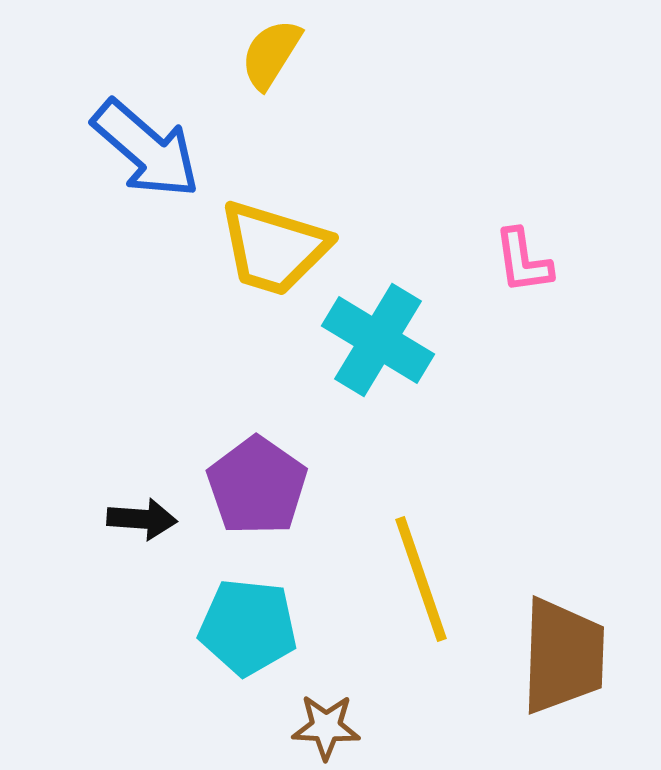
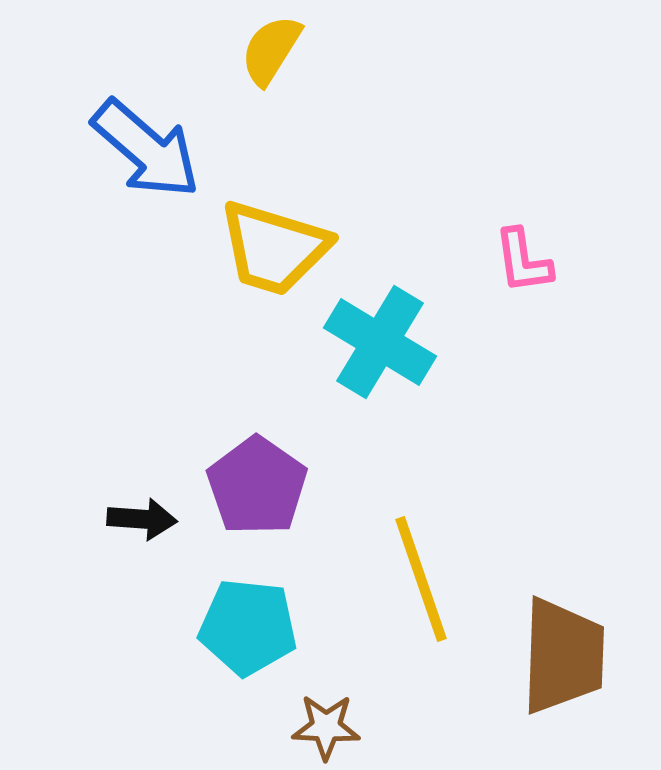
yellow semicircle: moved 4 px up
cyan cross: moved 2 px right, 2 px down
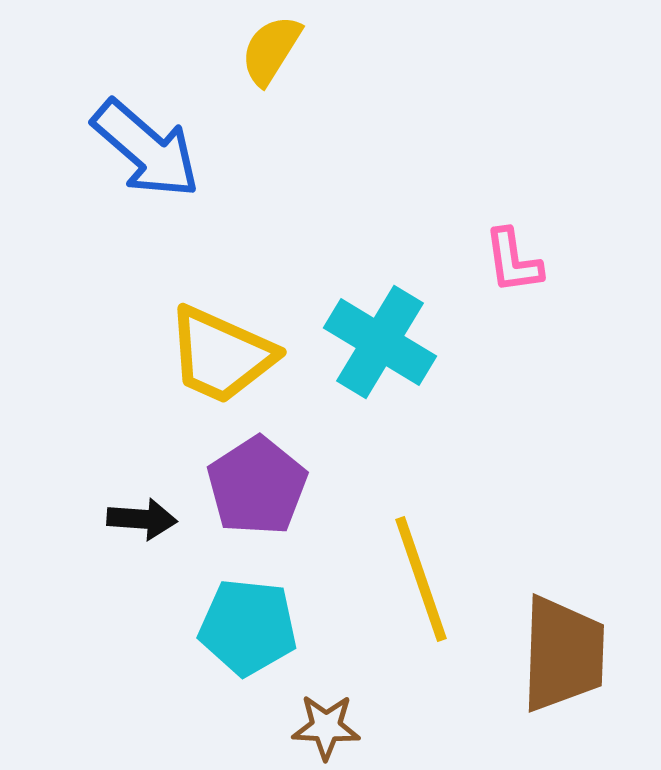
yellow trapezoid: moved 53 px left, 107 px down; rotated 7 degrees clockwise
pink L-shape: moved 10 px left
purple pentagon: rotated 4 degrees clockwise
brown trapezoid: moved 2 px up
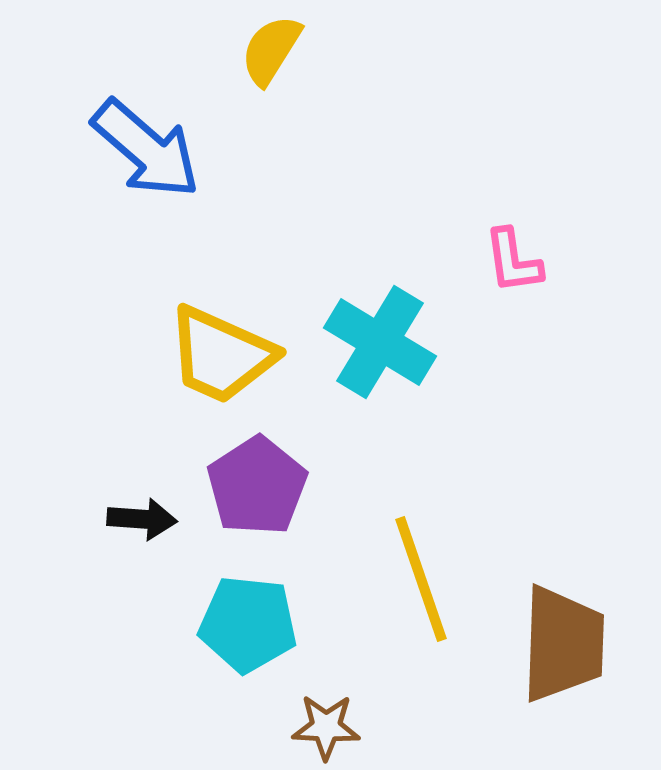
cyan pentagon: moved 3 px up
brown trapezoid: moved 10 px up
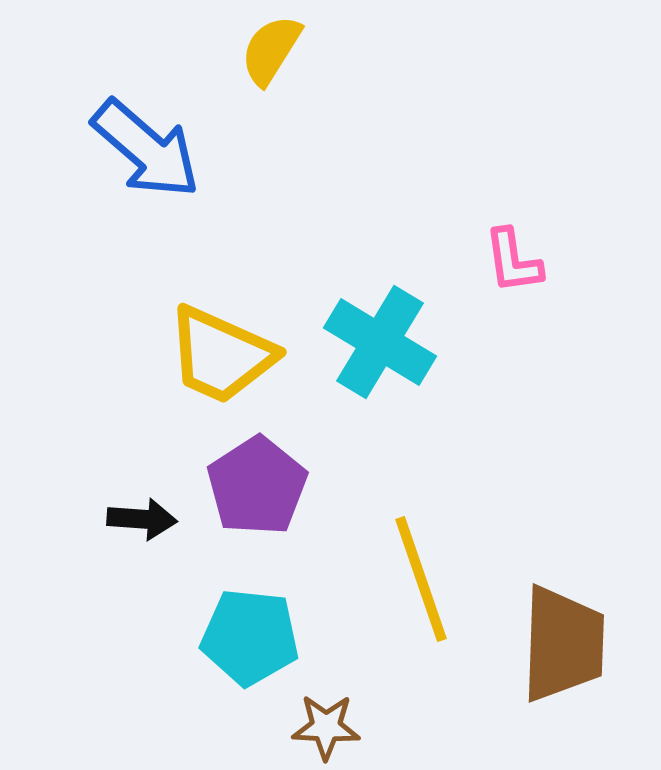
cyan pentagon: moved 2 px right, 13 px down
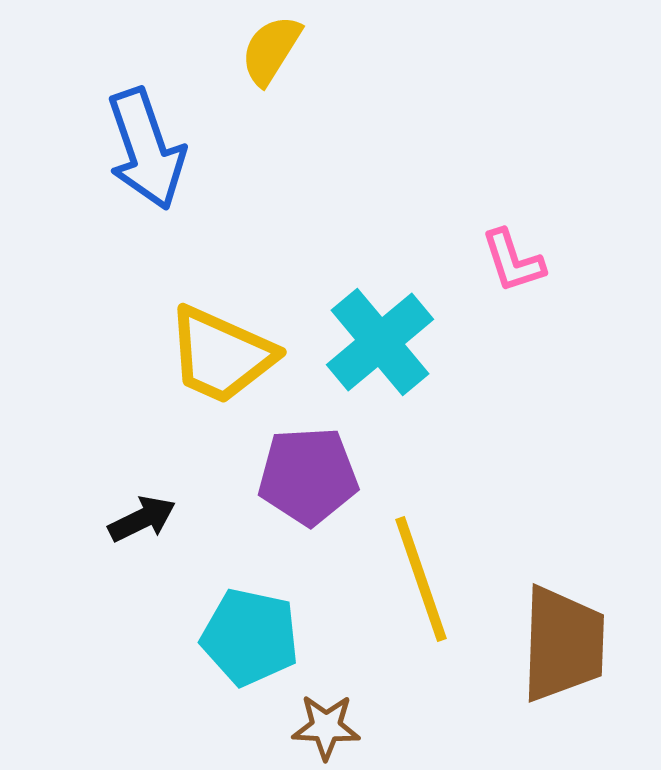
blue arrow: rotated 30 degrees clockwise
pink L-shape: rotated 10 degrees counterclockwise
cyan cross: rotated 19 degrees clockwise
purple pentagon: moved 51 px right, 10 px up; rotated 30 degrees clockwise
black arrow: rotated 30 degrees counterclockwise
cyan pentagon: rotated 6 degrees clockwise
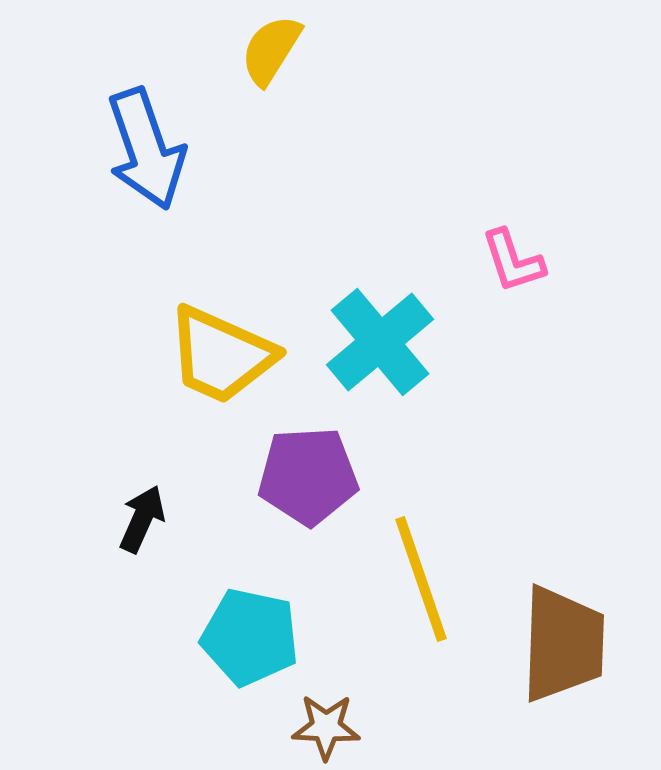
black arrow: rotated 40 degrees counterclockwise
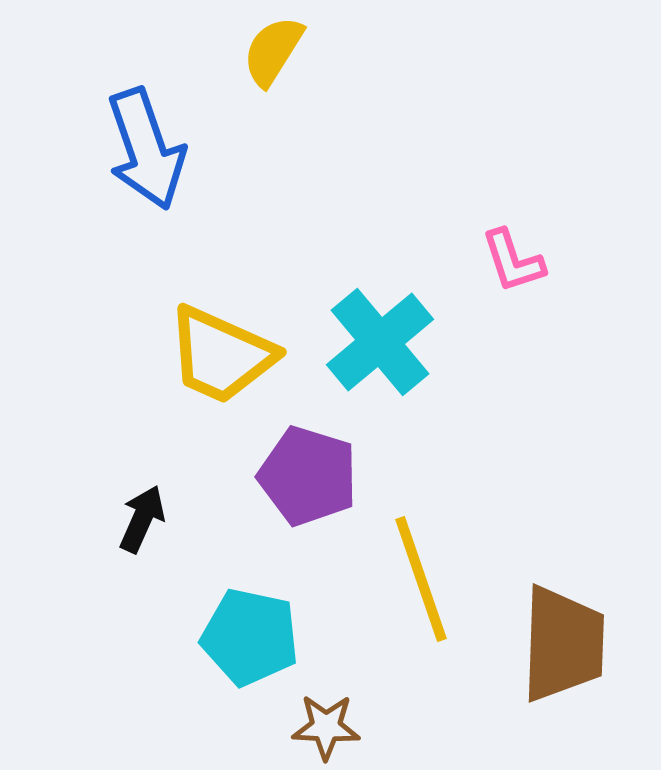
yellow semicircle: moved 2 px right, 1 px down
purple pentagon: rotated 20 degrees clockwise
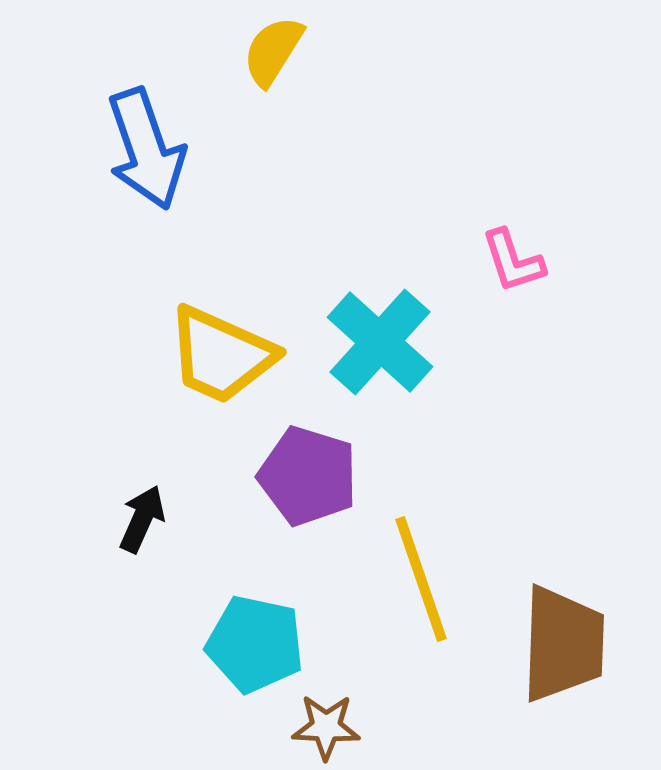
cyan cross: rotated 8 degrees counterclockwise
cyan pentagon: moved 5 px right, 7 px down
